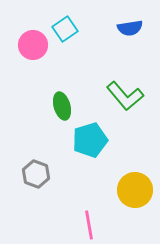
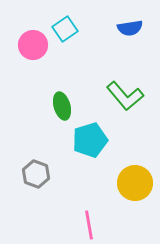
yellow circle: moved 7 px up
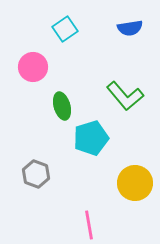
pink circle: moved 22 px down
cyan pentagon: moved 1 px right, 2 px up
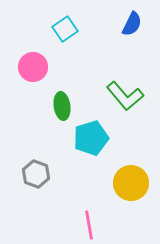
blue semicircle: moved 2 px right, 4 px up; rotated 55 degrees counterclockwise
green ellipse: rotated 8 degrees clockwise
yellow circle: moved 4 px left
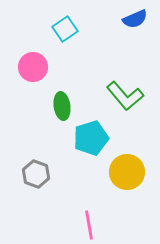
blue semicircle: moved 3 px right, 5 px up; rotated 40 degrees clockwise
yellow circle: moved 4 px left, 11 px up
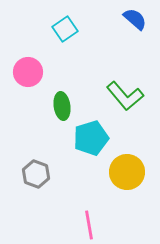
blue semicircle: rotated 115 degrees counterclockwise
pink circle: moved 5 px left, 5 px down
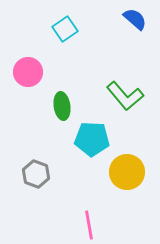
cyan pentagon: moved 1 px right, 1 px down; rotated 20 degrees clockwise
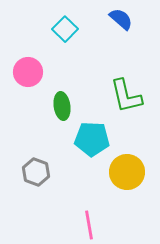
blue semicircle: moved 14 px left
cyan square: rotated 10 degrees counterclockwise
green L-shape: moved 1 px right; rotated 27 degrees clockwise
gray hexagon: moved 2 px up
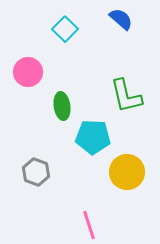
cyan pentagon: moved 1 px right, 2 px up
pink line: rotated 8 degrees counterclockwise
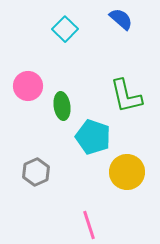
pink circle: moved 14 px down
cyan pentagon: rotated 16 degrees clockwise
gray hexagon: rotated 16 degrees clockwise
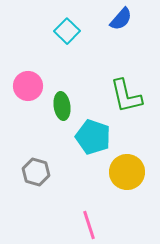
blue semicircle: rotated 90 degrees clockwise
cyan square: moved 2 px right, 2 px down
gray hexagon: rotated 20 degrees counterclockwise
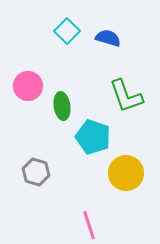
blue semicircle: moved 13 px left, 19 px down; rotated 115 degrees counterclockwise
green L-shape: rotated 6 degrees counterclockwise
yellow circle: moved 1 px left, 1 px down
